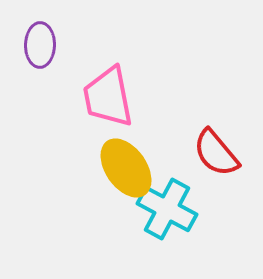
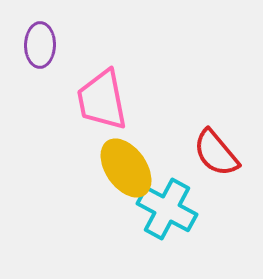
pink trapezoid: moved 6 px left, 3 px down
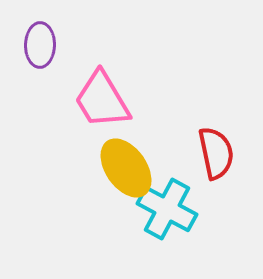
pink trapezoid: rotated 20 degrees counterclockwise
red semicircle: rotated 152 degrees counterclockwise
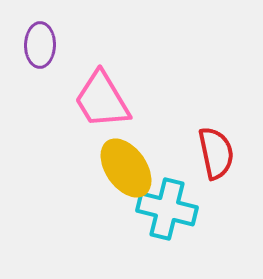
cyan cross: rotated 14 degrees counterclockwise
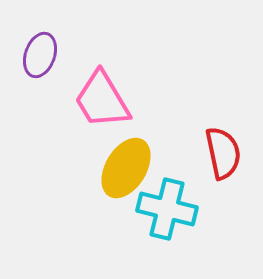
purple ellipse: moved 10 px down; rotated 18 degrees clockwise
red semicircle: moved 7 px right
yellow ellipse: rotated 66 degrees clockwise
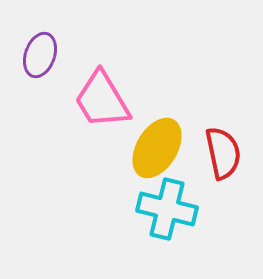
yellow ellipse: moved 31 px right, 20 px up
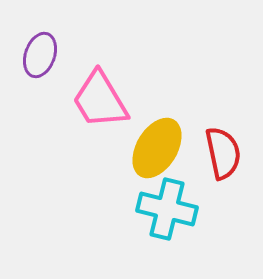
pink trapezoid: moved 2 px left
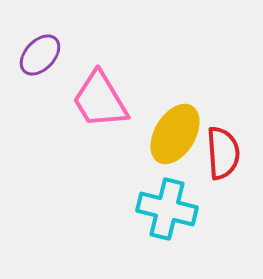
purple ellipse: rotated 24 degrees clockwise
yellow ellipse: moved 18 px right, 14 px up
red semicircle: rotated 8 degrees clockwise
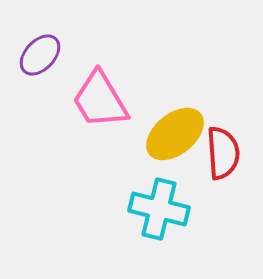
yellow ellipse: rotated 20 degrees clockwise
cyan cross: moved 8 px left
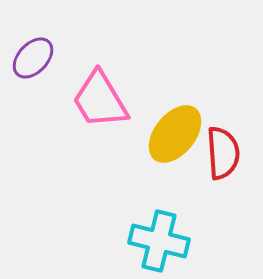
purple ellipse: moved 7 px left, 3 px down
yellow ellipse: rotated 12 degrees counterclockwise
cyan cross: moved 32 px down
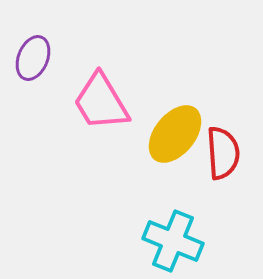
purple ellipse: rotated 21 degrees counterclockwise
pink trapezoid: moved 1 px right, 2 px down
cyan cross: moved 14 px right; rotated 8 degrees clockwise
